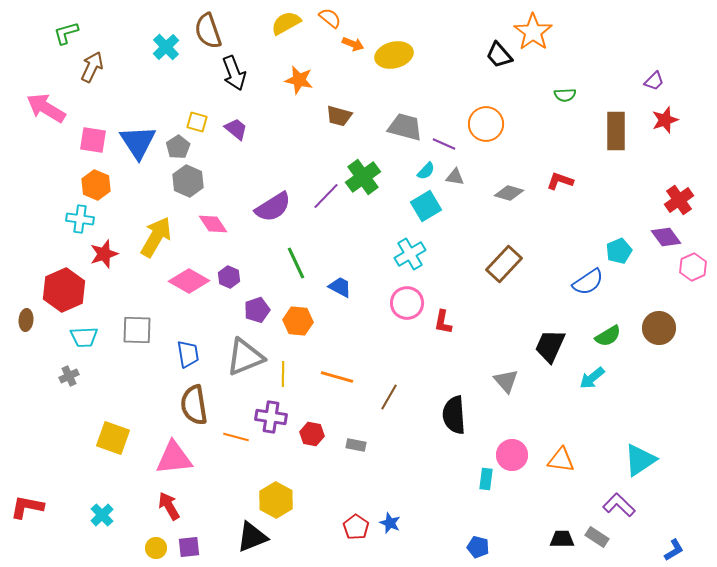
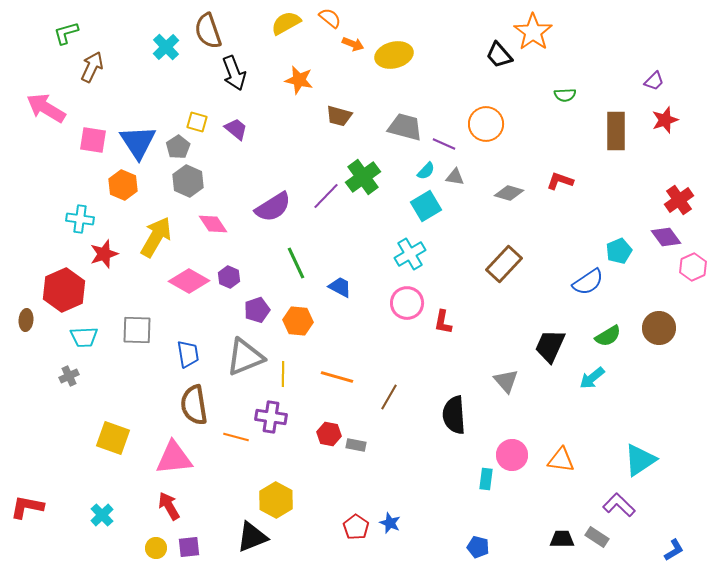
orange hexagon at (96, 185): moved 27 px right
red hexagon at (312, 434): moved 17 px right
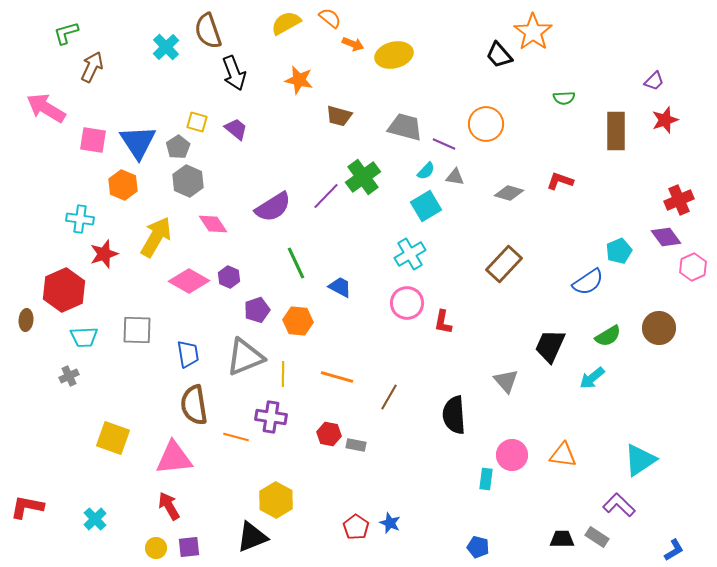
green semicircle at (565, 95): moved 1 px left, 3 px down
red cross at (679, 200): rotated 12 degrees clockwise
orange triangle at (561, 460): moved 2 px right, 5 px up
cyan cross at (102, 515): moved 7 px left, 4 px down
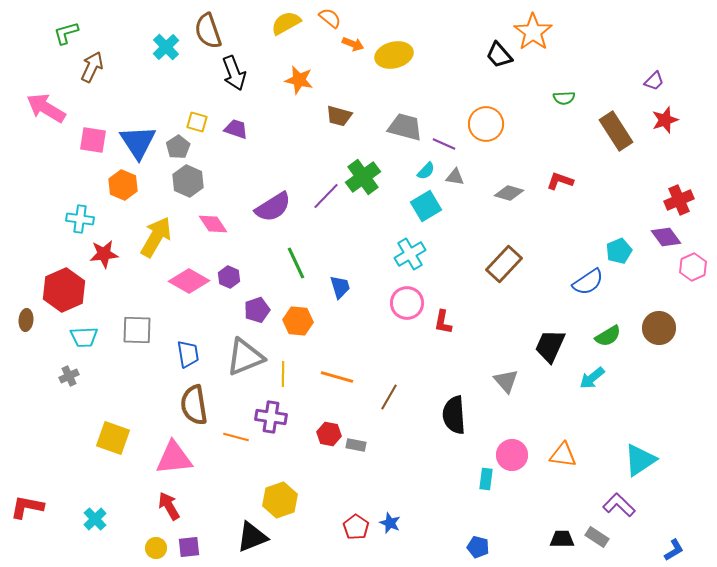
purple trapezoid at (236, 129): rotated 20 degrees counterclockwise
brown rectangle at (616, 131): rotated 33 degrees counterclockwise
red star at (104, 254): rotated 12 degrees clockwise
blue trapezoid at (340, 287): rotated 45 degrees clockwise
yellow hexagon at (276, 500): moved 4 px right; rotated 12 degrees clockwise
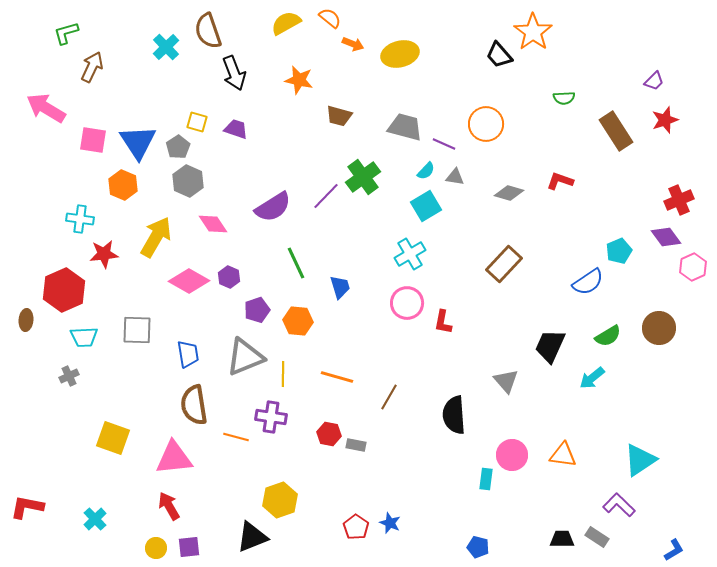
yellow ellipse at (394, 55): moved 6 px right, 1 px up
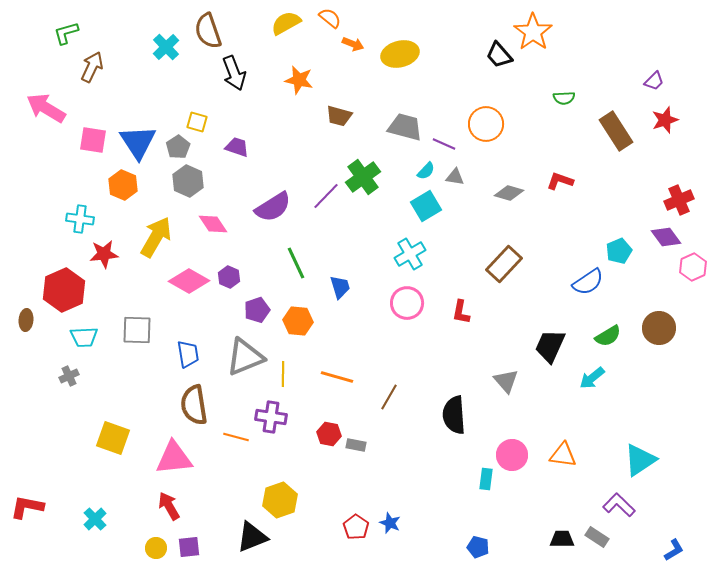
purple trapezoid at (236, 129): moved 1 px right, 18 px down
red L-shape at (443, 322): moved 18 px right, 10 px up
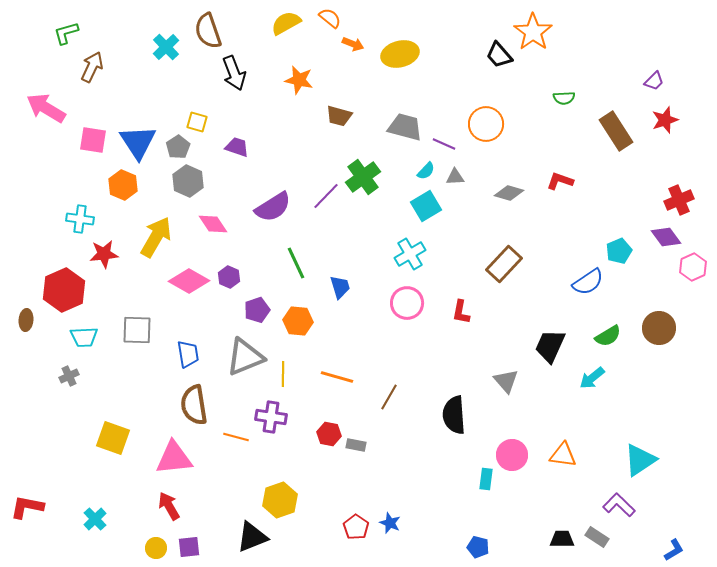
gray triangle at (455, 177): rotated 12 degrees counterclockwise
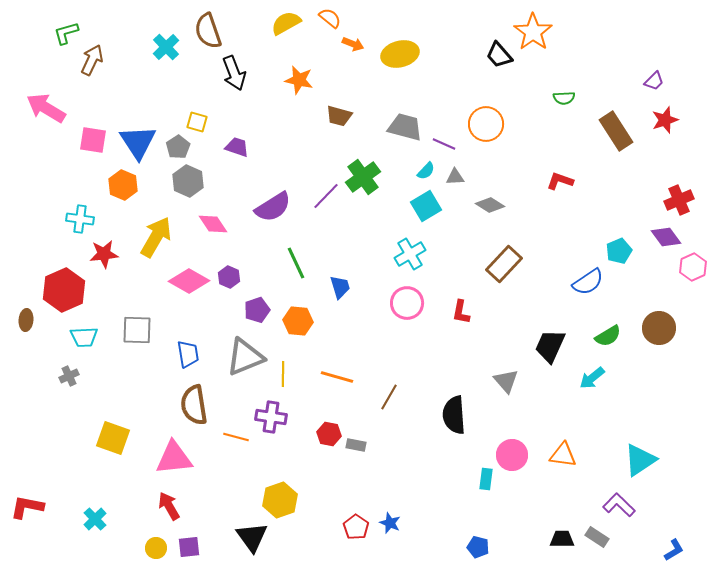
brown arrow at (92, 67): moved 7 px up
gray diamond at (509, 193): moved 19 px left, 12 px down; rotated 16 degrees clockwise
black triangle at (252, 537): rotated 44 degrees counterclockwise
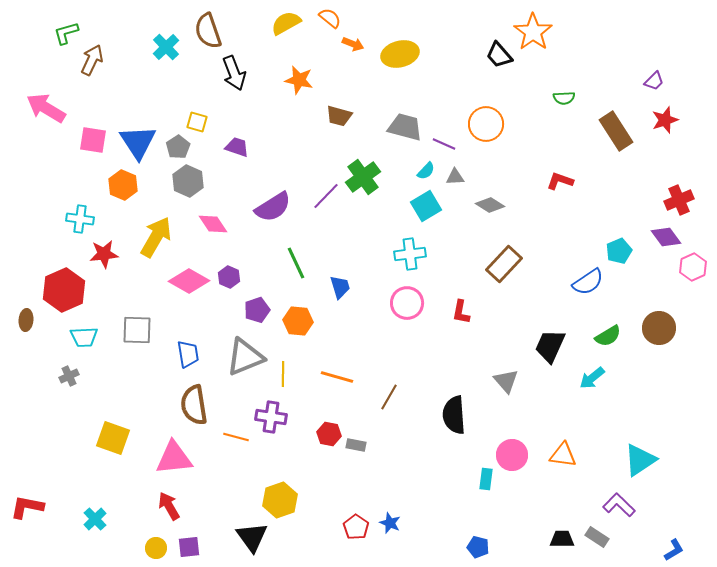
cyan cross at (410, 254): rotated 24 degrees clockwise
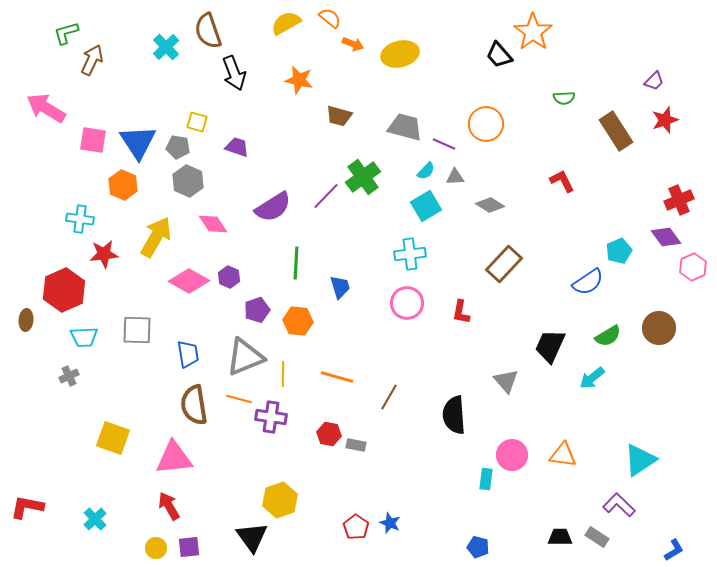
gray pentagon at (178, 147): rotated 30 degrees counterclockwise
red L-shape at (560, 181): moved 2 px right; rotated 44 degrees clockwise
green line at (296, 263): rotated 28 degrees clockwise
orange line at (236, 437): moved 3 px right, 38 px up
black trapezoid at (562, 539): moved 2 px left, 2 px up
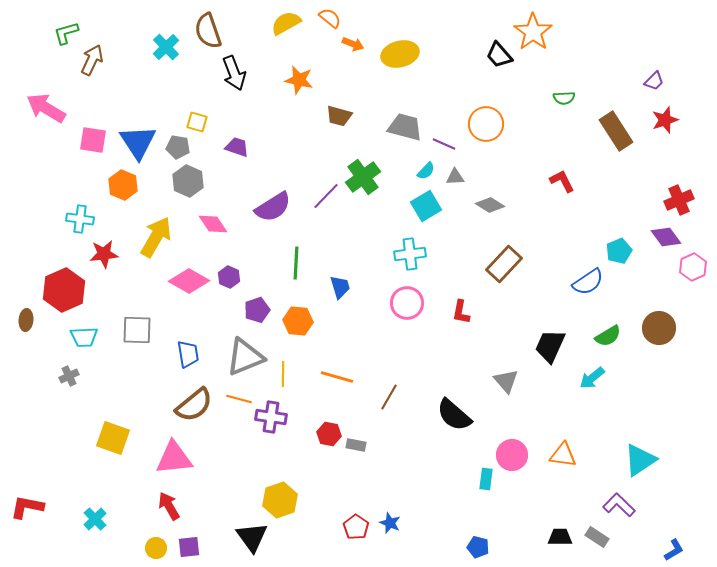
brown semicircle at (194, 405): rotated 120 degrees counterclockwise
black semicircle at (454, 415): rotated 45 degrees counterclockwise
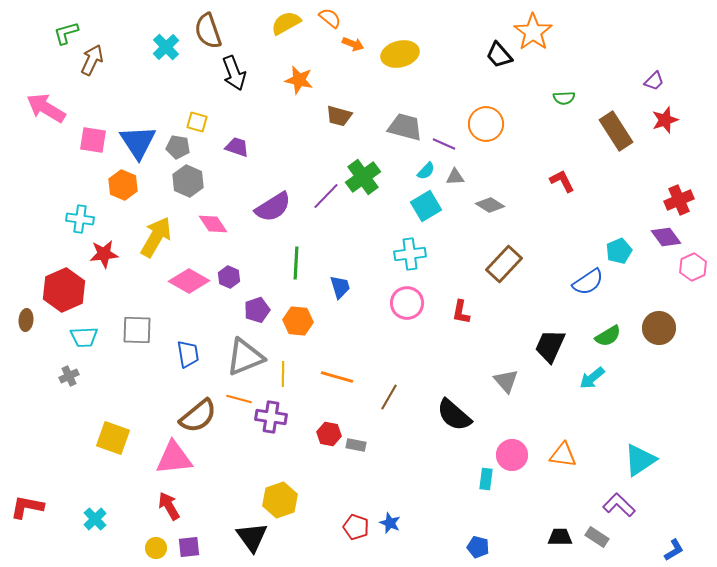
brown semicircle at (194, 405): moved 4 px right, 11 px down
red pentagon at (356, 527): rotated 15 degrees counterclockwise
